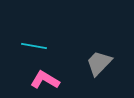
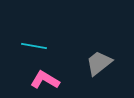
gray trapezoid: rotated 8 degrees clockwise
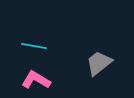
pink L-shape: moved 9 px left
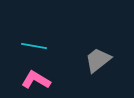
gray trapezoid: moved 1 px left, 3 px up
